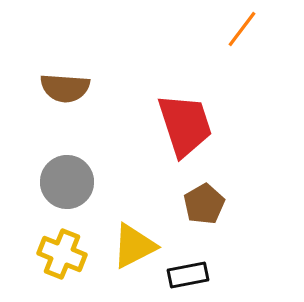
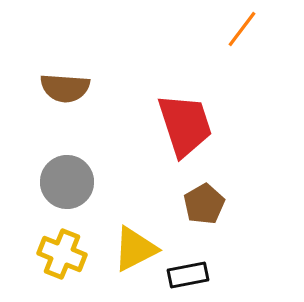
yellow triangle: moved 1 px right, 3 px down
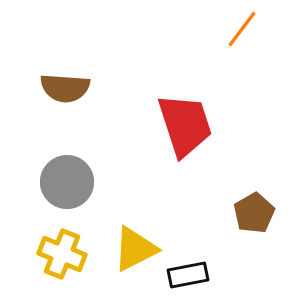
brown pentagon: moved 50 px right, 9 px down
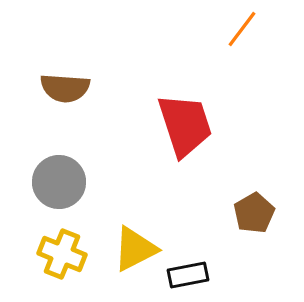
gray circle: moved 8 px left
